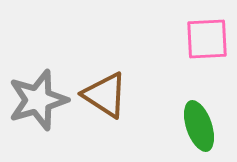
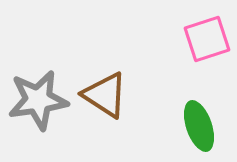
pink square: rotated 15 degrees counterclockwise
gray star: rotated 8 degrees clockwise
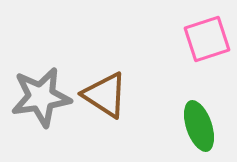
gray star: moved 3 px right, 3 px up
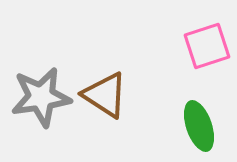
pink square: moved 7 px down
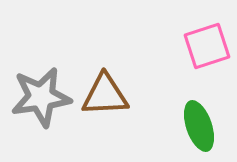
brown triangle: rotated 36 degrees counterclockwise
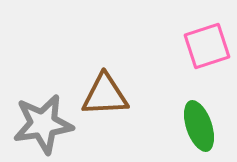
gray star: moved 2 px right, 27 px down
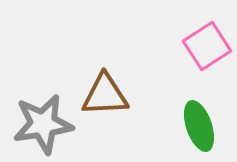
pink square: rotated 15 degrees counterclockwise
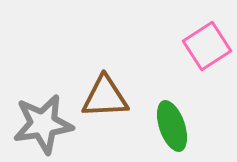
brown triangle: moved 2 px down
green ellipse: moved 27 px left
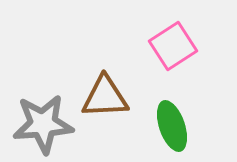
pink square: moved 34 px left
gray star: rotated 4 degrees clockwise
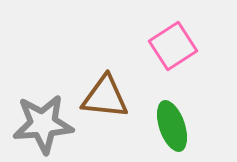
brown triangle: rotated 9 degrees clockwise
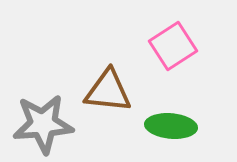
brown triangle: moved 3 px right, 6 px up
green ellipse: moved 1 px left; rotated 66 degrees counterclockwise
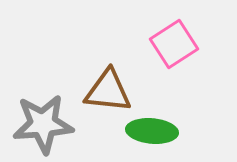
pink square: moved 1 px right, 2 px up
green ellipse: moved 19 px left, 5 px down
